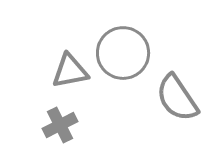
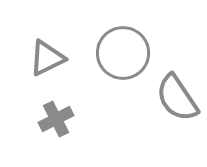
gray triangle: moved 23 px left, 13 px up; rotated 15 degrees counterclockwise
gray cross: moved 4 px left, 6 px up
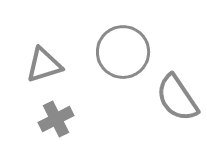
gray circle: moved 1 px up
gray triangle: moved 3 px left, 7 px down; rotated 9 degrees clockwise
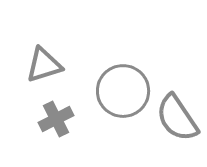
gray circle: moved 39 px down
gray semicircle: moved 20 px down
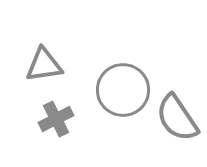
gray triangle: rotated 9 degrees clockwise
gray circle: moved 1 px up
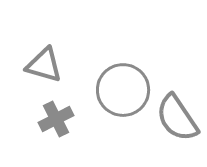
gray triangle: rotated 24 degrees clockwise
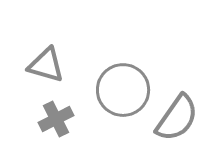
gray triangle: moved 2 px right
gray semicircle: rotated 111 degrees counterclockwise
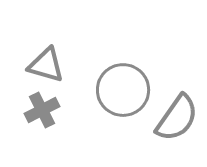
gray cross: moved 14 px left, 9 px up
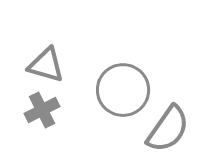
gray semicircle: moved 9 px left, 11 px down
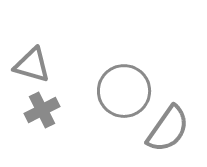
gray triangle: moved 14 px left
gray circle: moved 1 px right, 1 px down
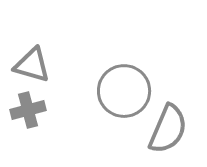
gray cross: moved 14 px left; rotated 12 degrees clockwise
gray semicircle: rotated 12 degrees counterclockwise
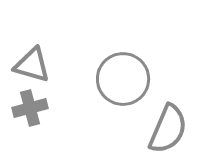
gray circle: moved 1 px left, 12 px up
gray cross: moved 2 px right, 2 px up
